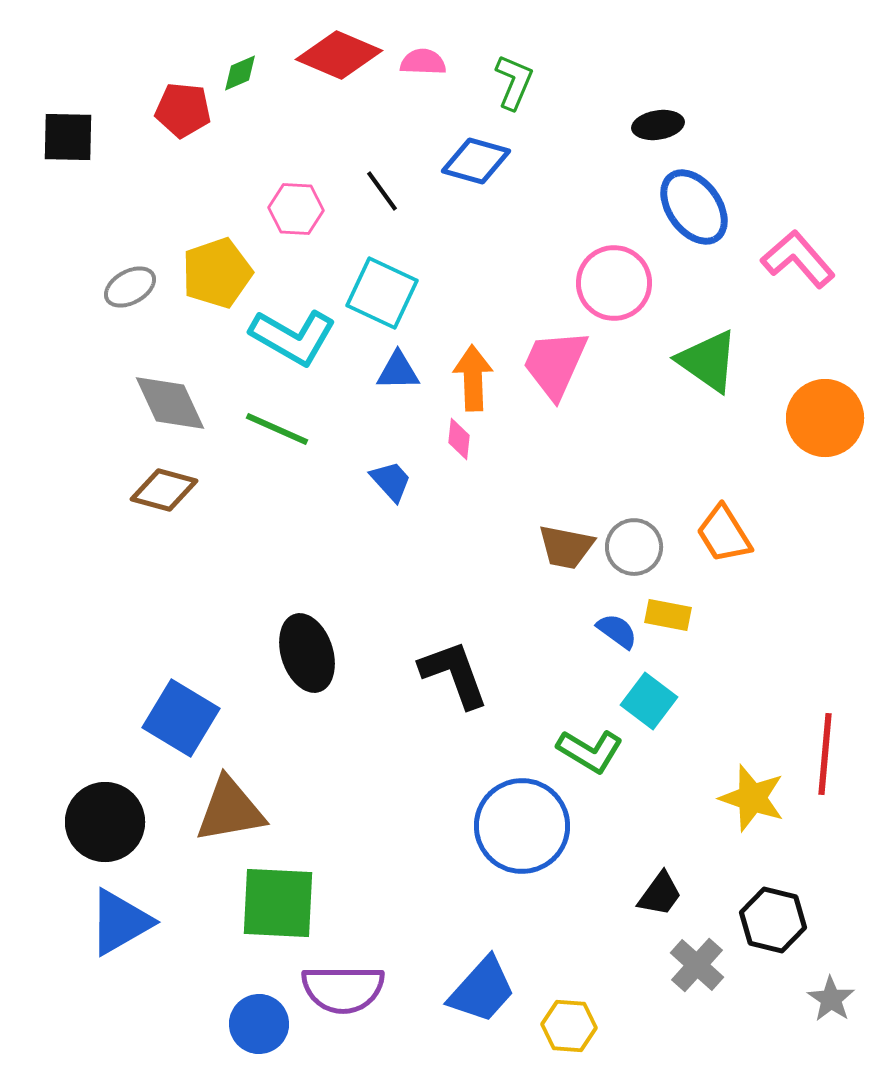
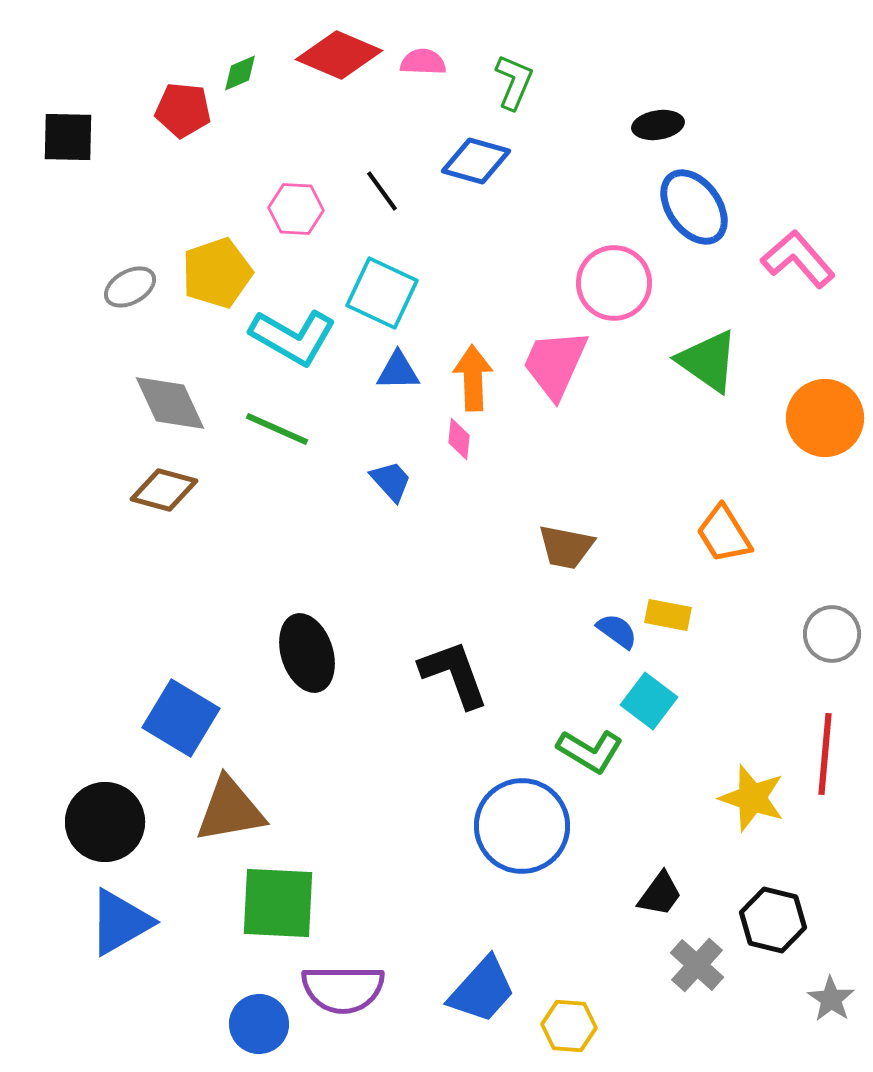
gray circle at (634, 547): moved 198 px right, 87 px down
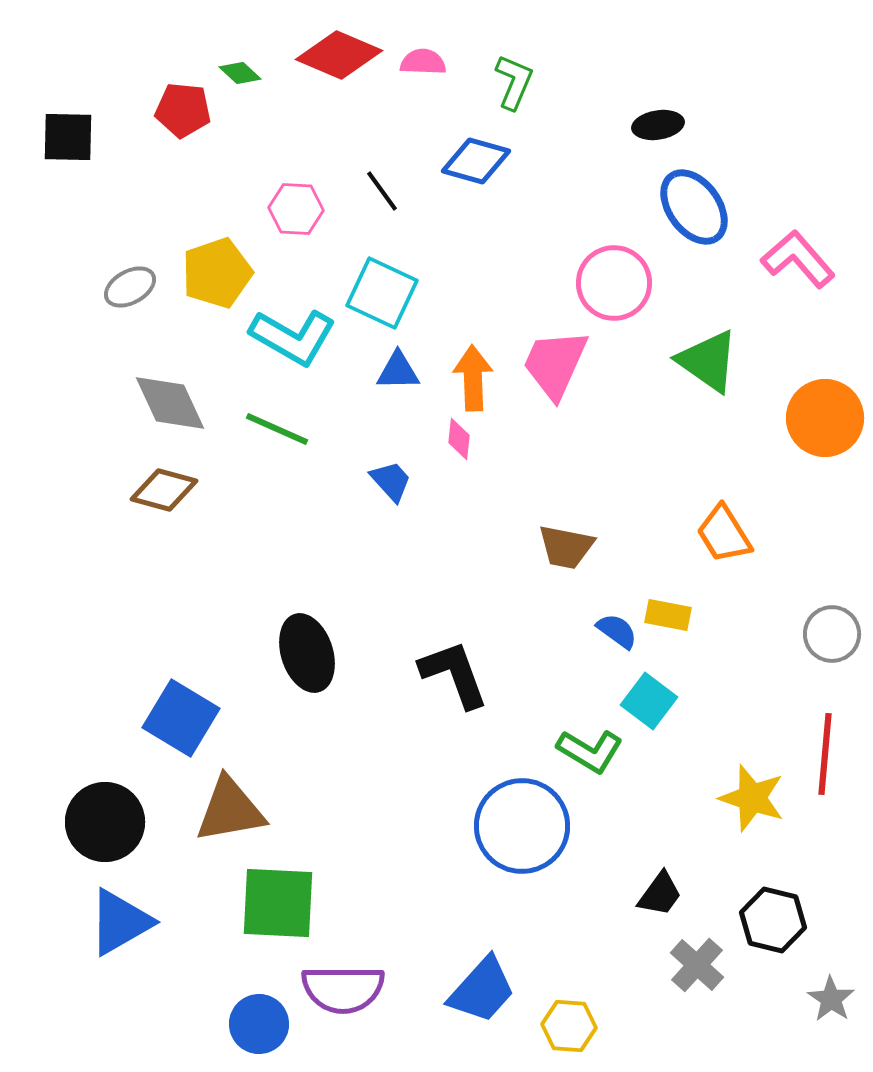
green diamond at (240, 73): rotated 66 degrees clockwise
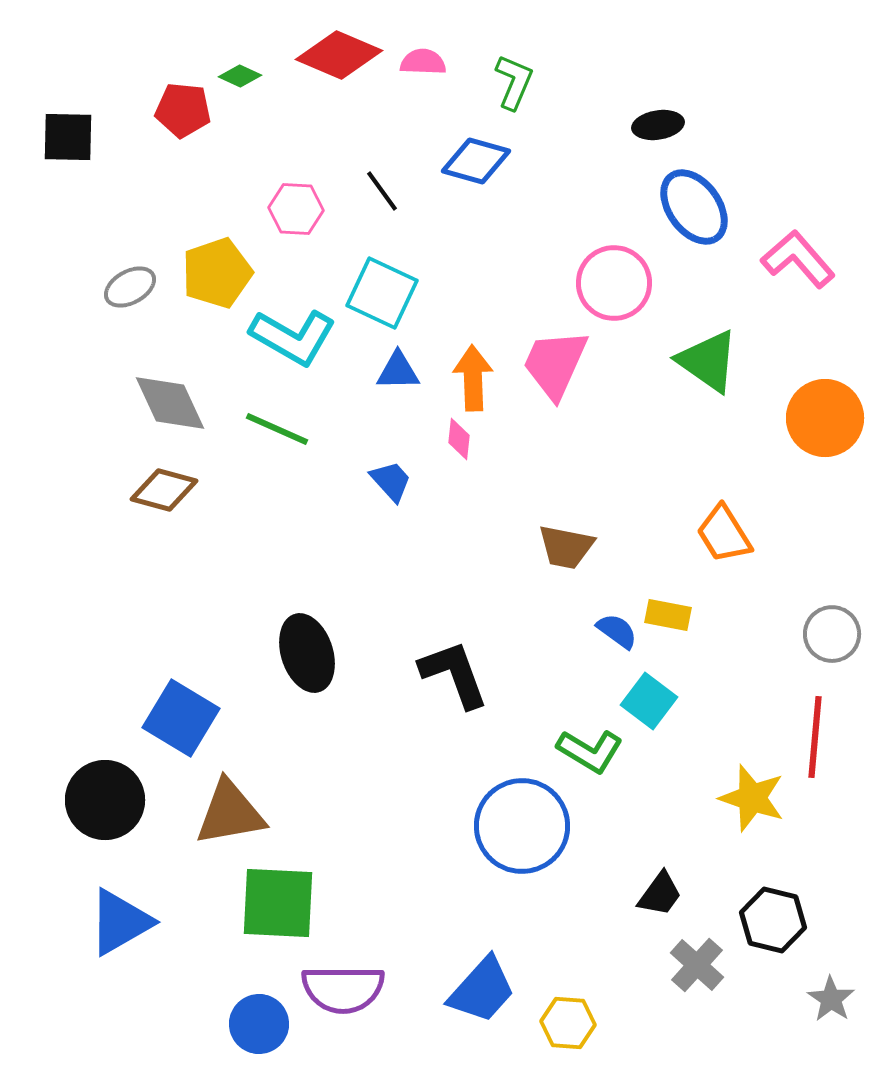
green diamond at (240, 73): moved 3 px down; rotated 18 degrees counterclockwise
red line at (825, 754): moved 10 px left, 17 px up
brown triangle at (230, 810): moved 3 px down
black circle at (105, 822): moved 22 px up
yellow hexagon at (569, 1026): moved 1 px left, 3 px up
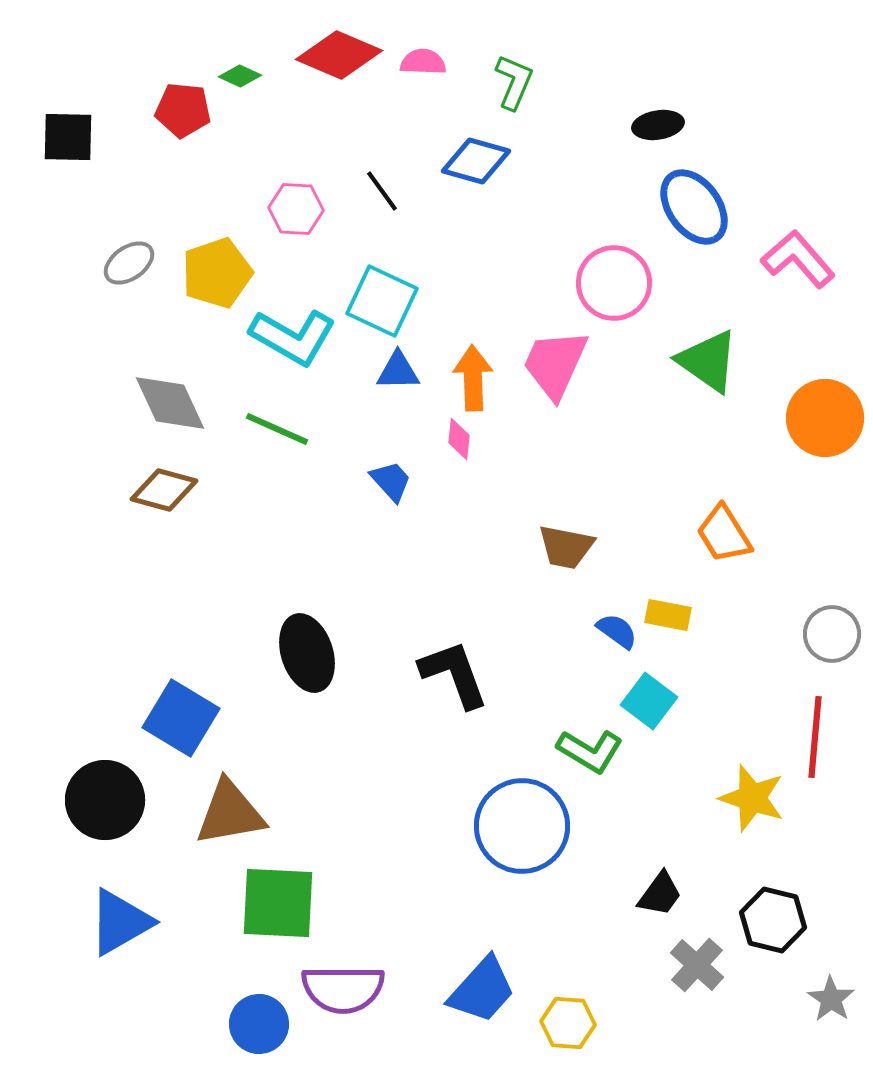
gray ellipse at (130, 287): moved 1 px left, 24 px up; rotated 6 degrees counterclockwise
cyan square at (382, 293): moved 8 px down
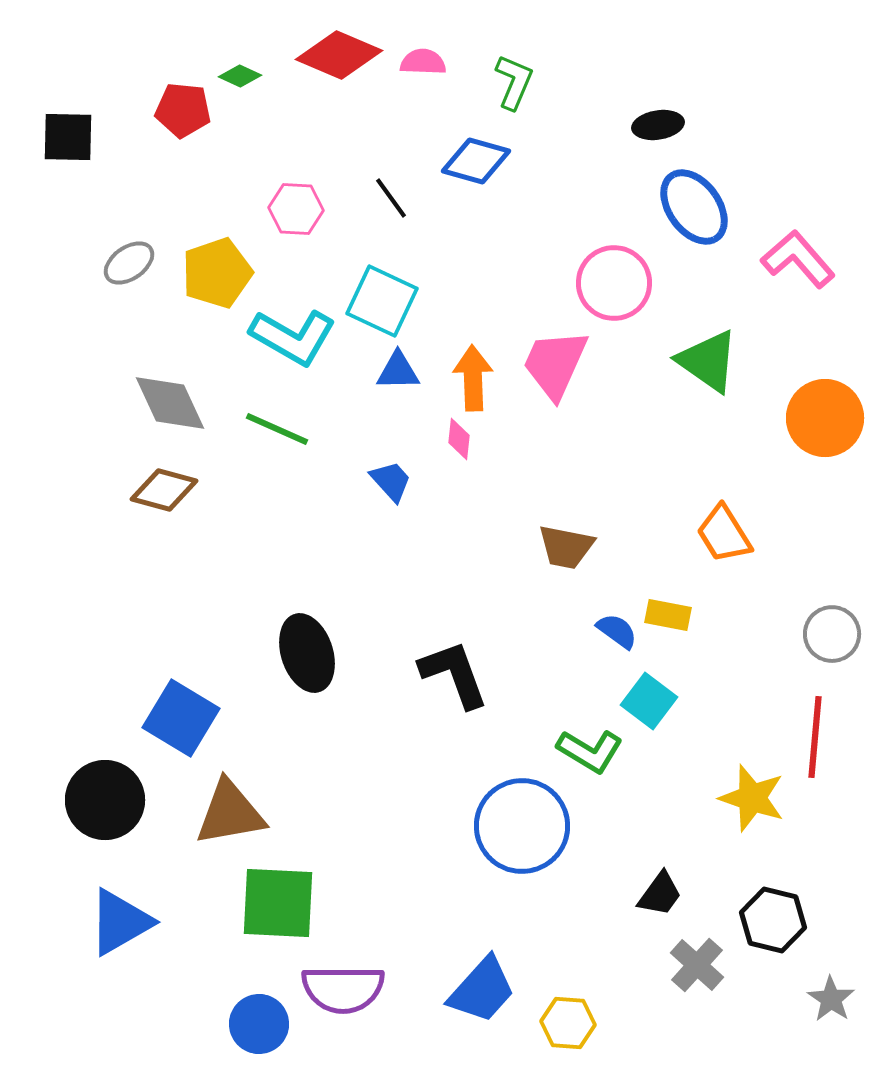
black line at (382, 191): moved 9 px right, 7 px down
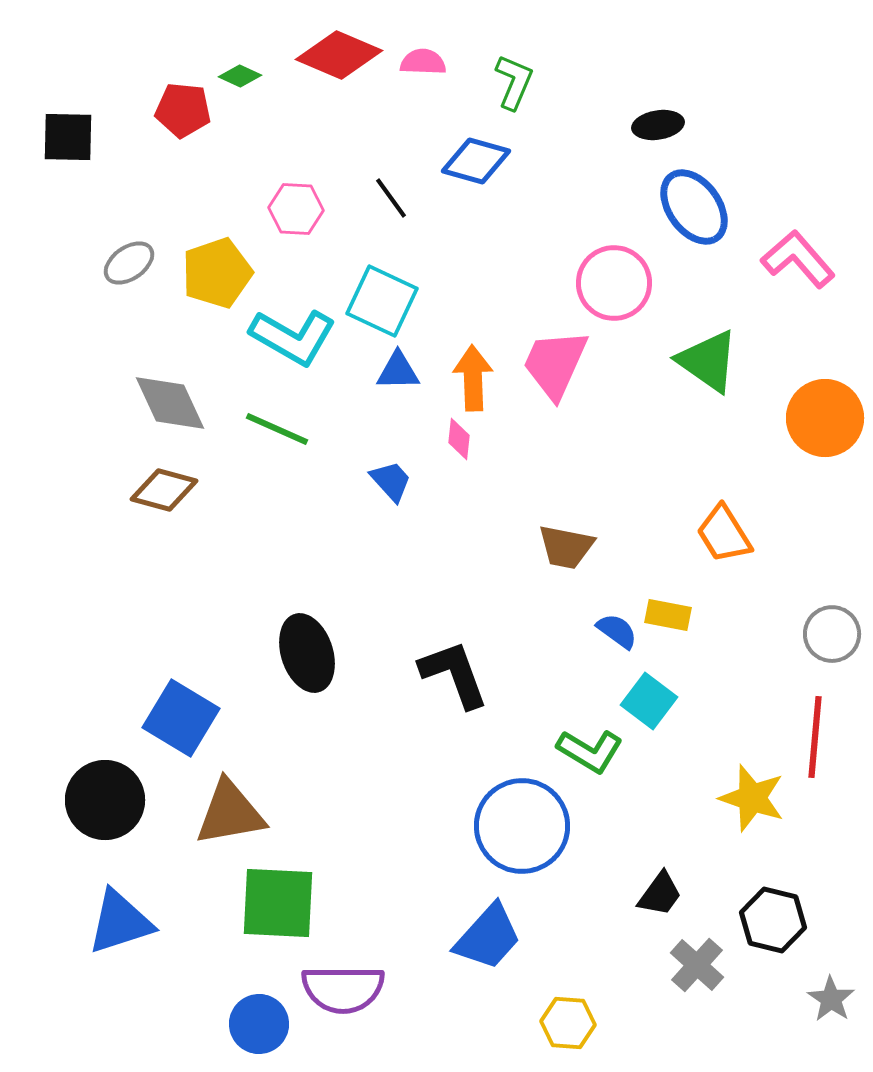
blue triangle at (120, 922): rotated 12 degrees clockwise
blue trapezoid at (482, 990): moved 6 px right, 53 px up
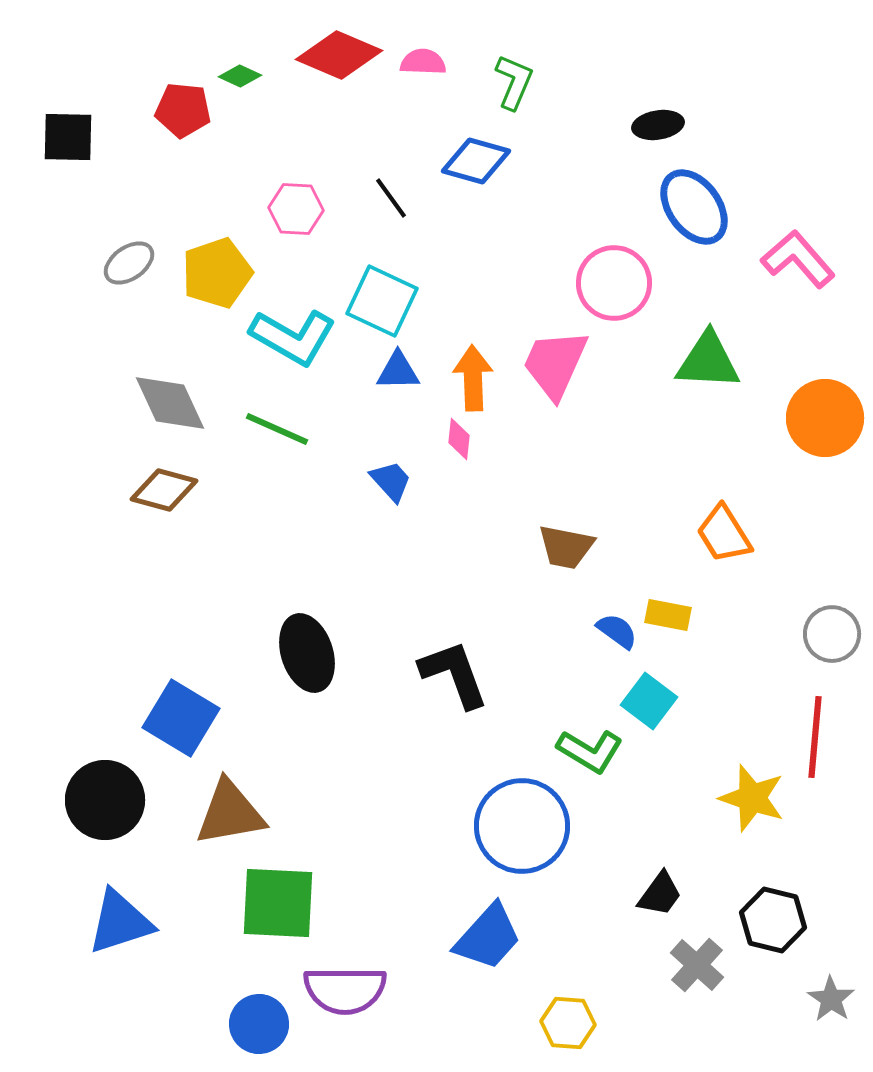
green triangle at (708, 361): rotated 32 degrees counterclockwise
purple semicircle at (343, 989): moved 2 px right, 1 px down
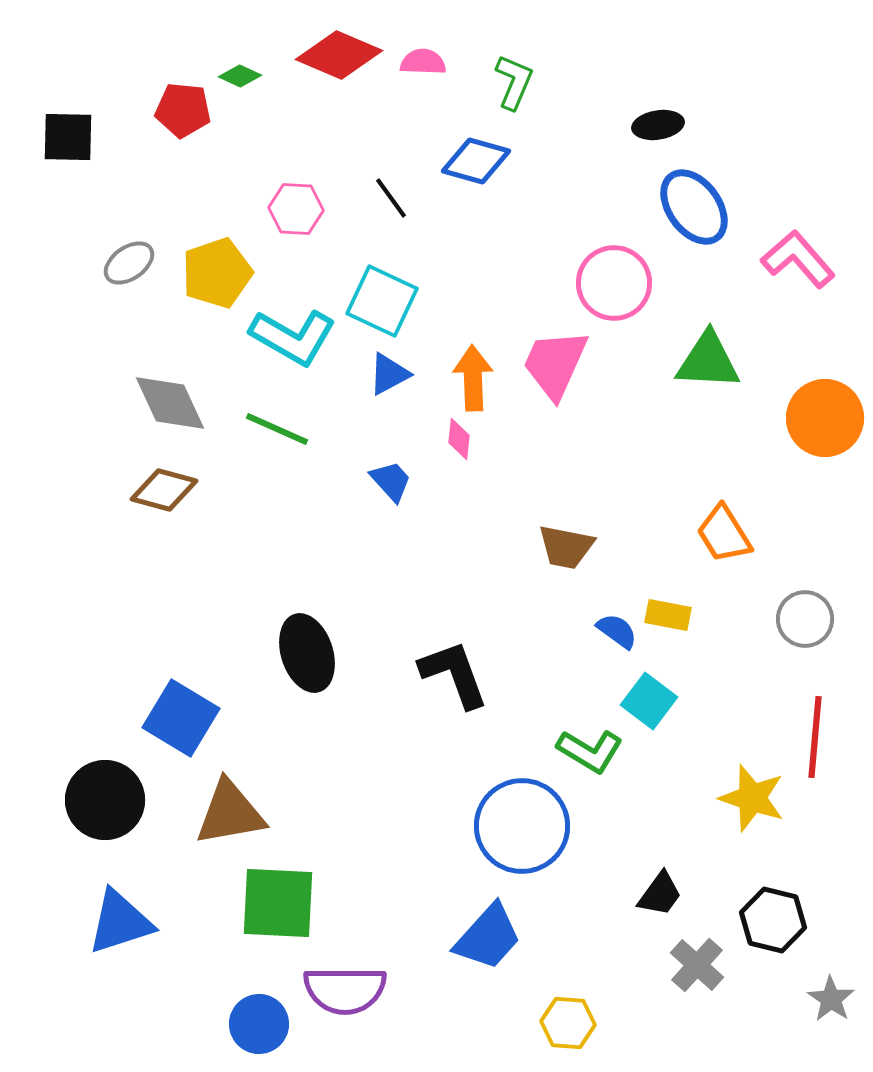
blue triangle at (398, 371): moved 9 px left, 3 px down; rotated 27 degrees counterclockwise
gray circle at (832, 634): moved 27 px left, 15 px up
